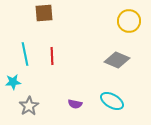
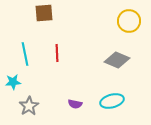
red line: moved 5 px right, 3 px up
cyan ellipse: rotated 45 degrees counterclockwise
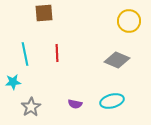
gray star: moved 2 px right, 1 px down
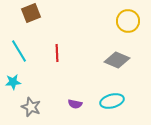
brown square: moved 13 px left; rotated 18 degrees counterclockwise
yellow circle: moved 1 px left
cyan line: moved 6 px left, 3 px up; rotated 20 degrees counterclockwise
gray star: rotated 18 degrees counterclockwise
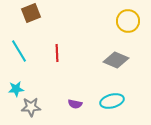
gray diamond: moved 1 px left
cyan star: moved 3 px right, 7 px down
gray star: rotated 24 degrees counterclockwise
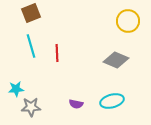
cyan line: moved 12 px right, 5 px up; rotated 15 degrees clockwise
purple semicircle: moved 1 px right
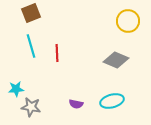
gray star: rotated 12 degrees clockwise
